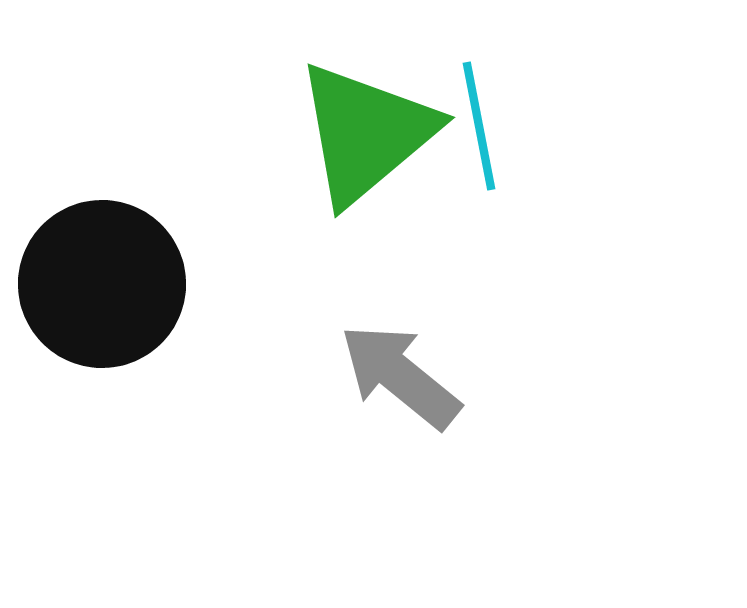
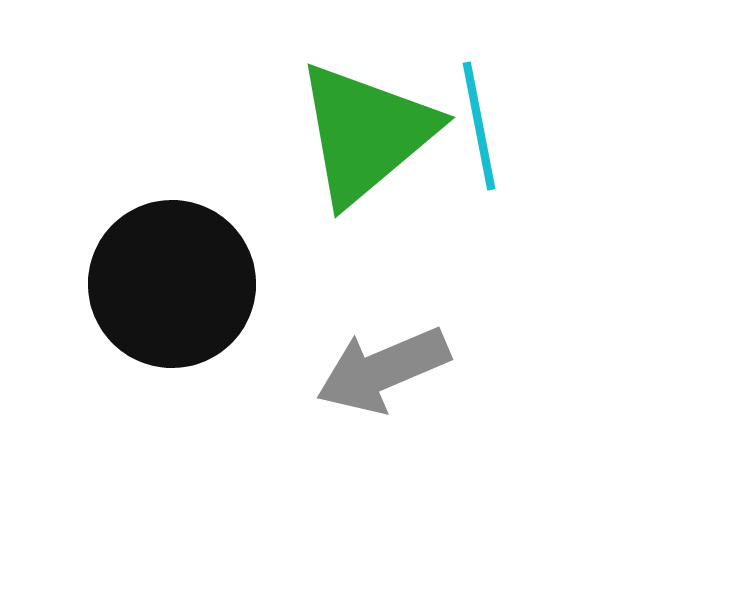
black circle: moved 70 px right
gray arrow: moved 17 px left, 6 px up; rotated 62 degrees counterclockwise
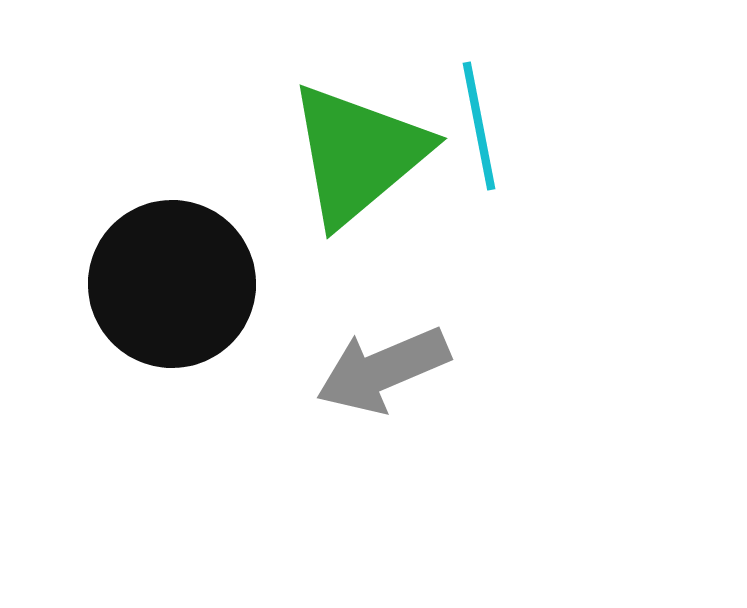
green triangle: moved 8 px left, 21 px down
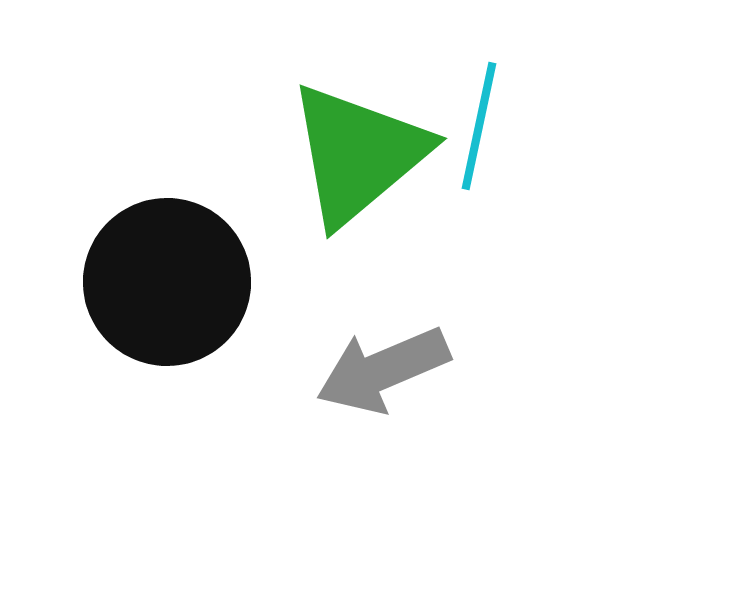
cyan line: rotated 23 degrees clockwise
black circle: moved 5 px left, 2 px up
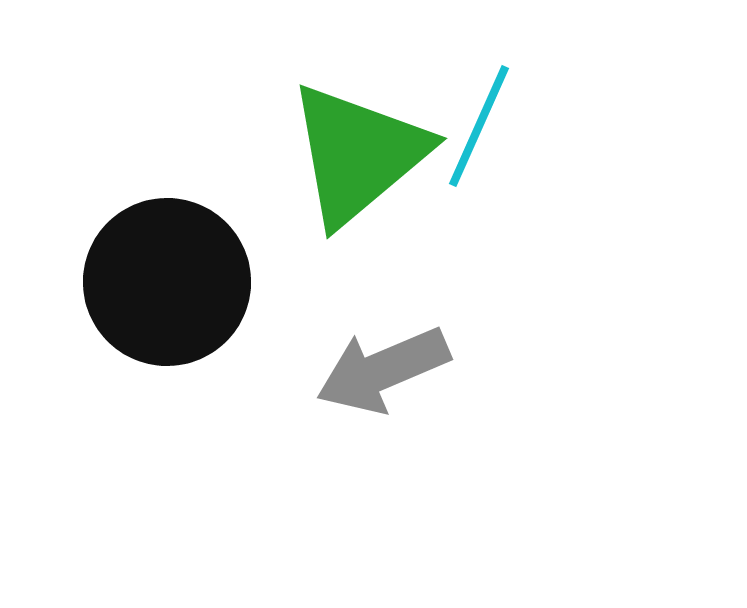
cyan line: rotated 12 degrees clockwise
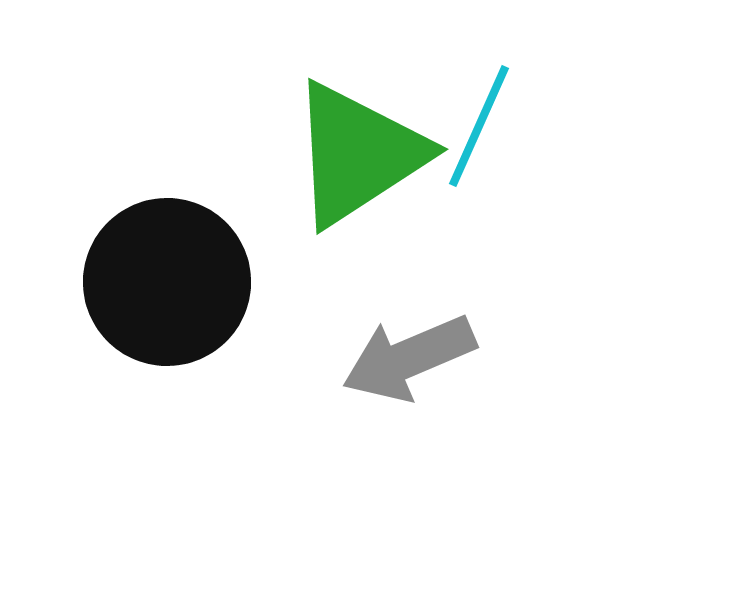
green triangle: rotated 7 degrees clockwise
gray arrow: moved 26 px right, 12 px up
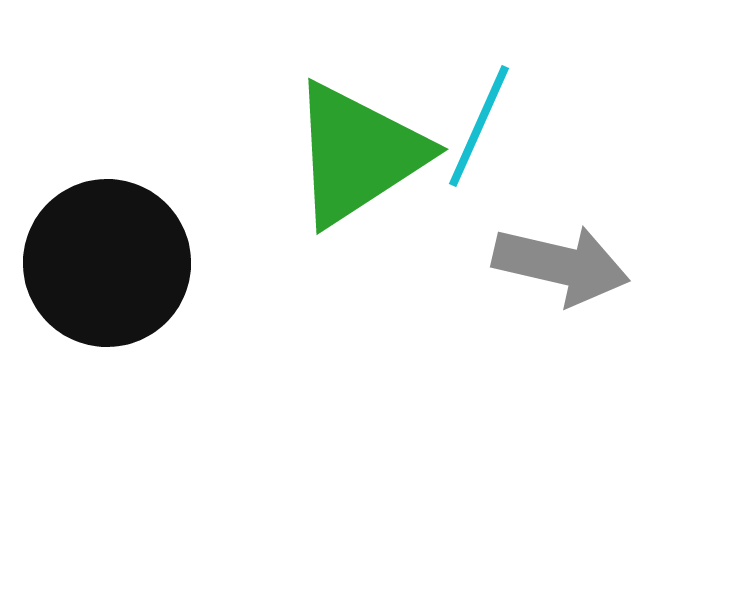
black circle: moved 60 px left, 19 px up
gray arrow: moved 152 px right, 93 px up; rotated 144 degrees counterclockwise
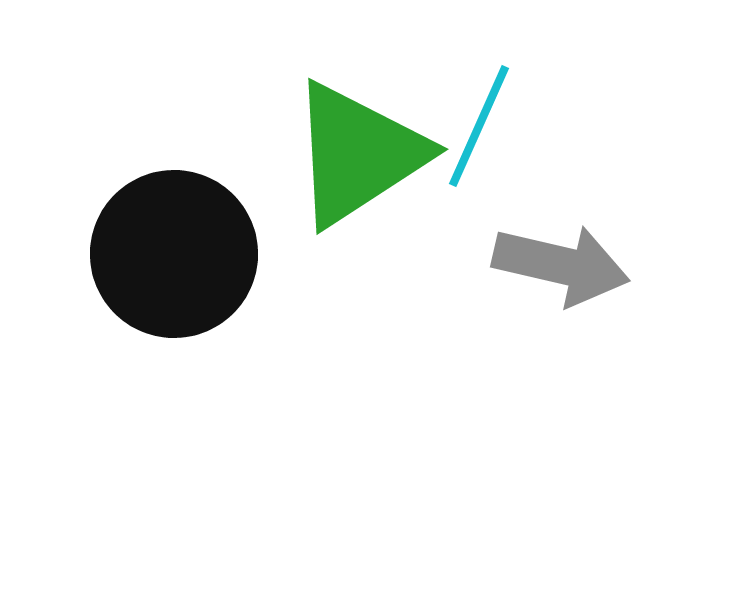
black circle: moved 67 px right, 9 px up
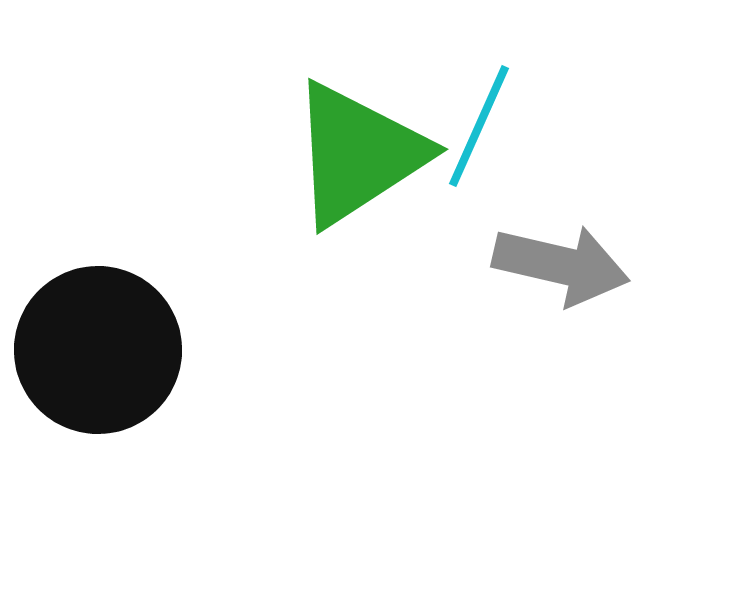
black circle: moved 76 px left, 96 px down
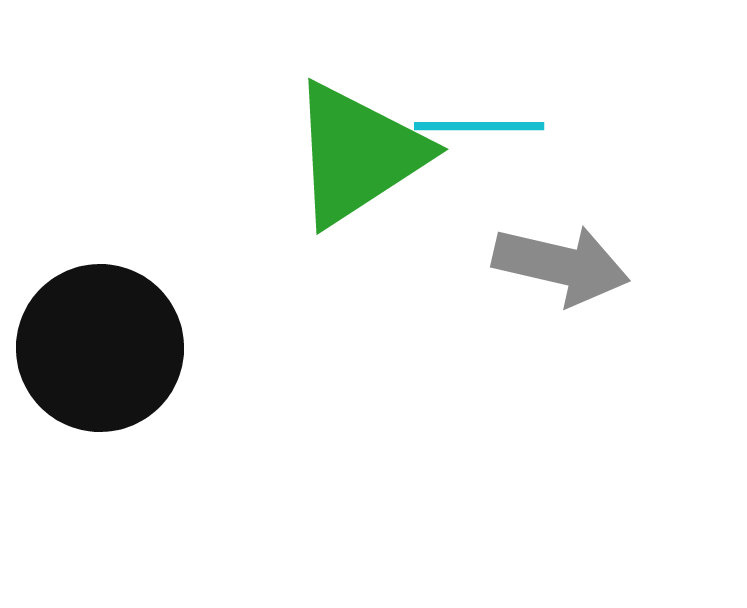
cyan line: rotated 66 degrees clockwise
black circle: moved 2 px right, 2 px up
